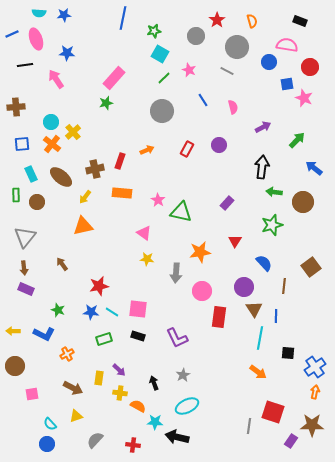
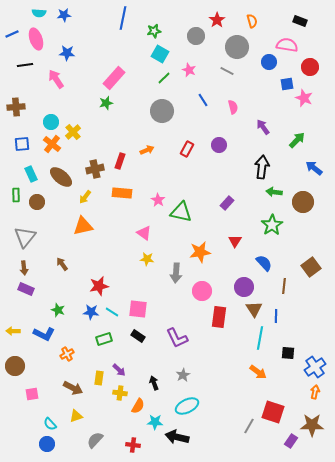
purple arrow at (263, 127): rotated 98 degrees counterclockwise
green star at (272, 225): rotated 15 degrees counterclockwise
black rectangle at (138, 336): rotated 16 degrees clockwise
orange semicircle at (138, 406): rotated 91 degrees clockwise
gray line at (249, 426): rotated 21 degrees clockwise
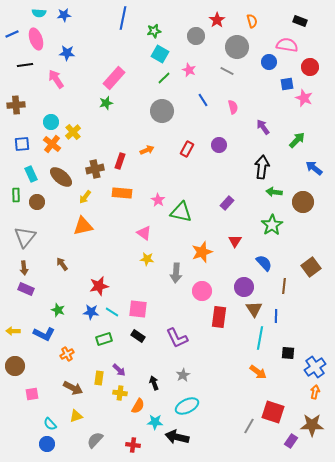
brown cross at (16, 107): moved 2 px up
orange star at (200, 252): moved 2 px right; rotated 10 degrees counterclockwise
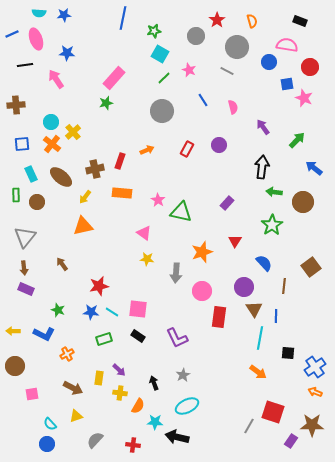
orange arrow at (315, 392): rotated 80 degrees counterclockwise
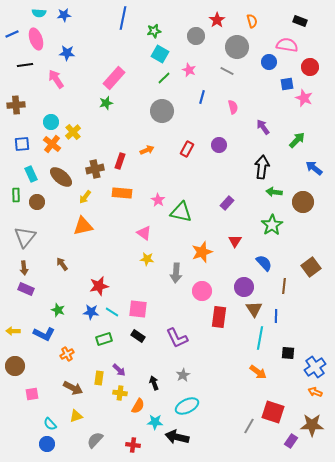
blue line at (203, 100): moved 1 px left, 3 px up; rotated 48 degrees clockwise
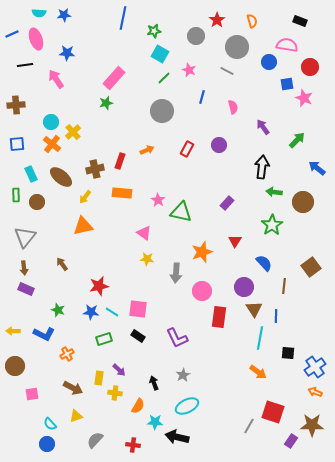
blue square at (22, 144): moved 5 px left
blue arrow at (314, 168): moved 3 px right
yellow cross at (120, 393): moved 5 px left
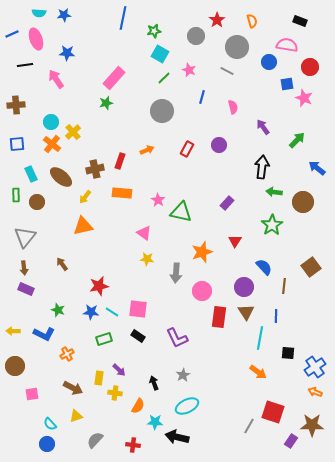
blue semicircle at (264, 263): moved 4 px down
brown triangle at (254, 309): moved 8 px left, 3 px down
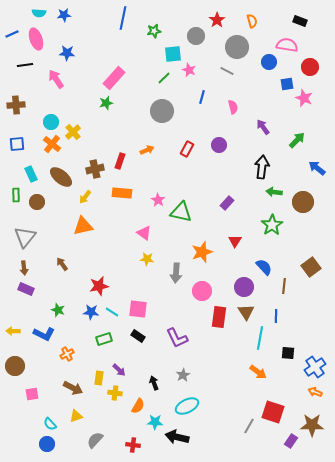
cyan square at (160, 54): moved 13 px right; rotated 36 degrees counterclockwise
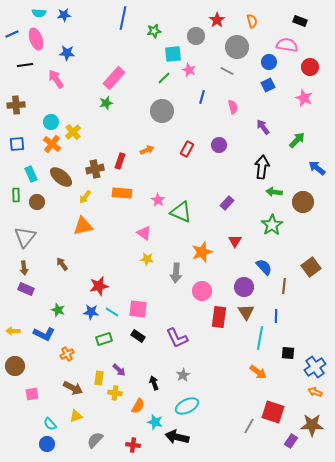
blue square at (287, 84): moved 19 px left, 1 px down; rotated 16 degrees counterclockwise
green triangle at (181, 212): rotated 10 degrees clockwise
cyan star at (155, 422): rotated 14 degrees clockwise
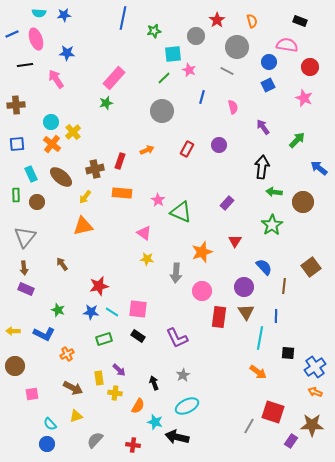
blue arrow at (317, 168): moved 2 px right
yellow rectangle at (99, 378): rotated 16 degrees counterclockwise
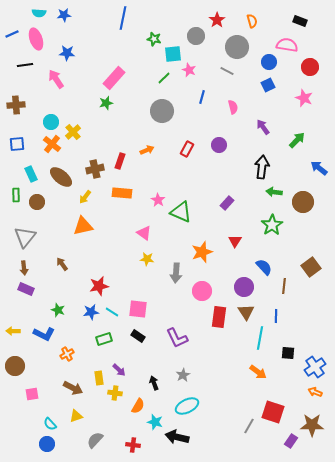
green star at (154, 31): moved 8 px down; rotated 24 degrees clockwise
blue star at (91, 312): rotated 14 degrees counterclockwise
